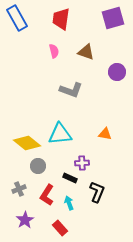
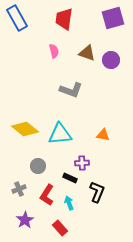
red trapezoid: moved 3 px right
brown triangle: moved 1 px right, 1 px down
purple circle: moved 6 px left, 12 px up
orange triangle: moved 2 px left, 1 px down
yellow diamond: moved 2 px left, 14 px up
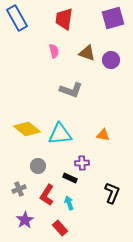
yellow diamond: moved 2 px right
black L-shape: moved 15 px right, 1 px down
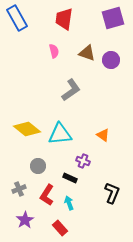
gray L-shape: rotated 55 degrees counterclockwise
orange triangle: rotated 24 degrees clockwise
purple cross: moved 1 px right, 2 px up; rotated 24 degrees clockwise
